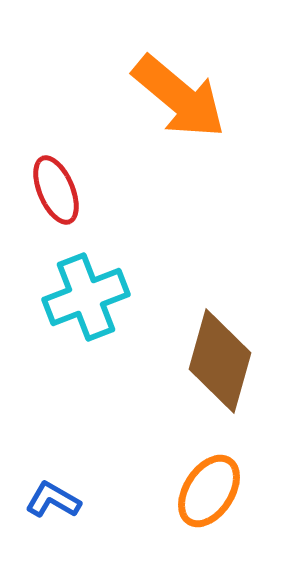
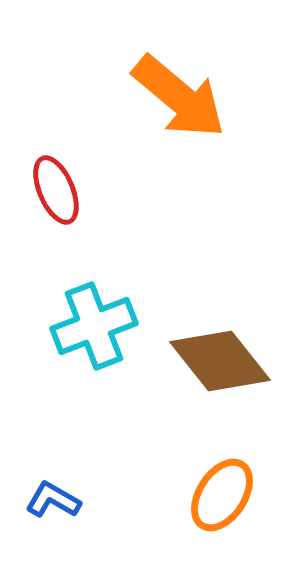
cyan cross: moved 8 px right, 29 px down
brown diamond: rotated 54 degrees counterclockwise
orange ellipse: moved 13 px right, 4 px down
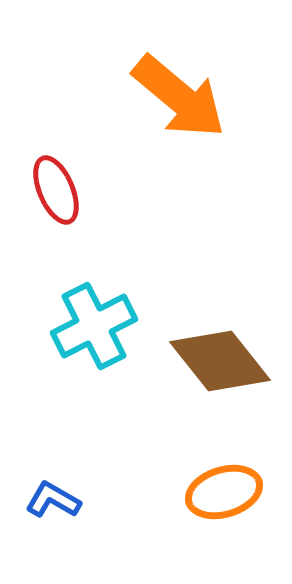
cyan cross: rotated 6 degrees counterclockwise
orange ellipse: moved 2 px right, 3 px up; rotated 40 degrees clockwise
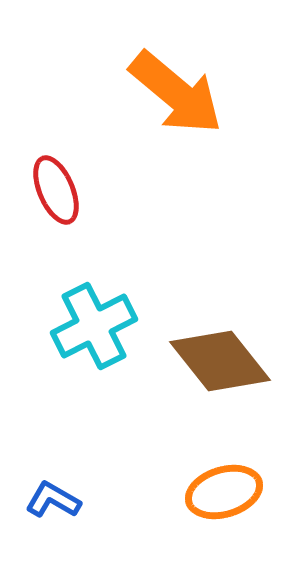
orange arrow: moved 3 px left, 4 px up
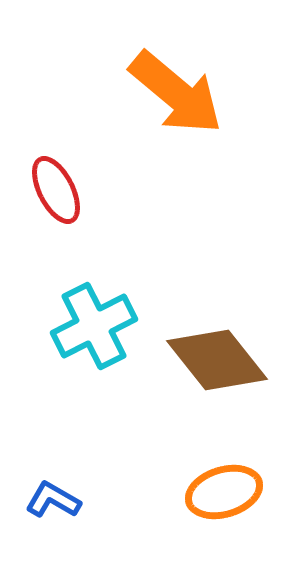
red ellipse: rotated 4 degrees counterclockwise
brown diamond: moved 3 px left, 1 px up
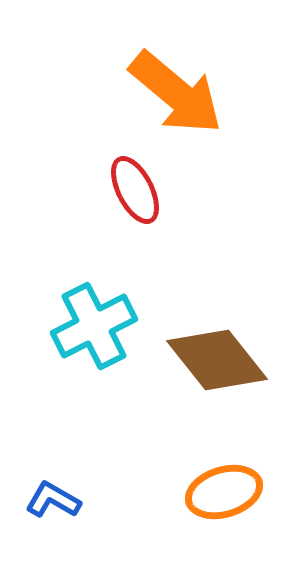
red ellipse: moved 79 px right
